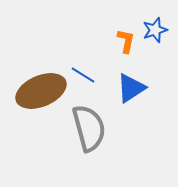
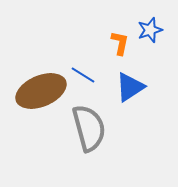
blue star: moved 5 px left
orange L-shape: moved 6 px left, 2 px down
blue triangle: moved 1 px left, 1 px up
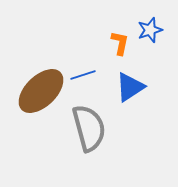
blue line: rotated 50 degrees counterclockwise
brown ellipse: rotated 21 degrees counterclockwise
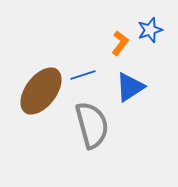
orange L-shape: rotated 25 degrees clockwise
brown ellipse: rotated 9 degrees counterclockwise
gray semicircle: moved 3 px right, 3 px up
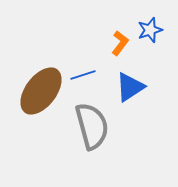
gray semicircle: moved 1 px down
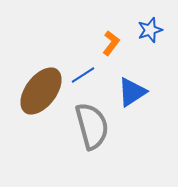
orange L-shape: moved 9 px left
blue line: rotated 15 degrees counterclockwise
blue triangle: moved 2 px right, 5 px down
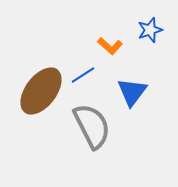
orange L-shape: moved 1 px left, 3 px down; rotated 95 degrees clockwise
blue triangle: rotated 20 degrees counterclockwise
gray semicircle: rotated 12 degrees counterclockwise
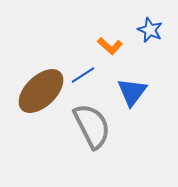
blue star: rotated 30 degrees counterclockwise
brown ellipse: rotated 9 degrees clockwise
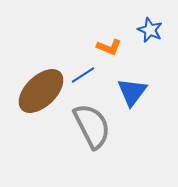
orange L-shape: moved 1 px left, 1 px down; rotated 20 degrees counterclockwise
